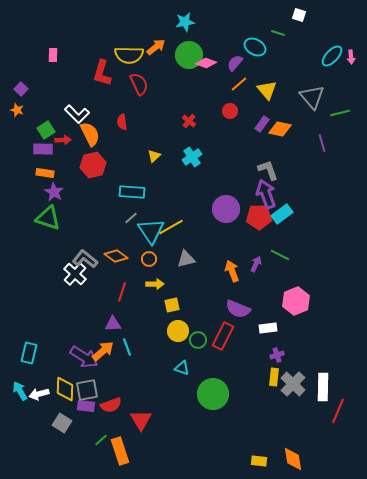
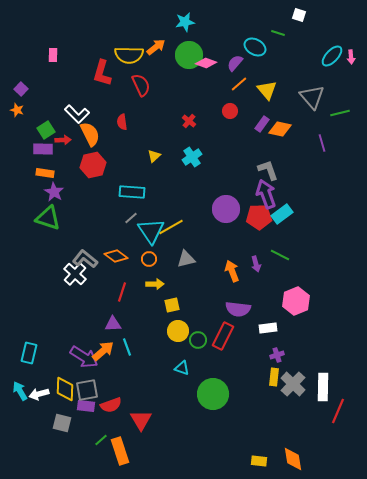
red semicircle at (139, 84): moved 2 px right, 1 px down
purple arrow at (256, 264): rotated 140 degrees clockwise
purple semicircle at (238, 309): rotated 15 degrees counterclockwise
gray square at (62, 423): rotated 18 degrees counterclockwise
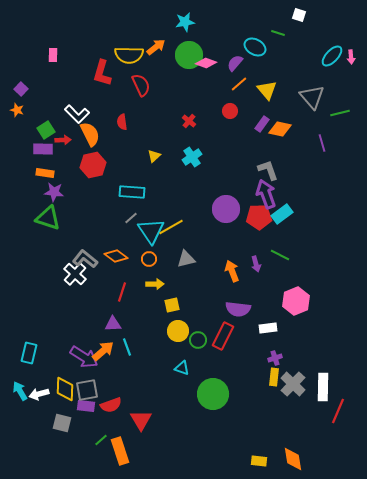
purple star at (54, 192): rotated 24 degrees counterclockwise
purple cross at (277, 355): moved 2 px left, 3 px down
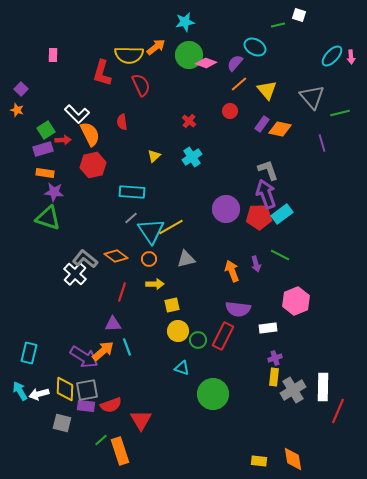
green line at (278, 33): moved 8 px up; rotated 32 degrees counterclockwise
purple rectangle at (43, 149): rotated 18 degrees counterclockwise
gray cross at (293, 384): moved 6 px down; rotated 15 degrees clockwise
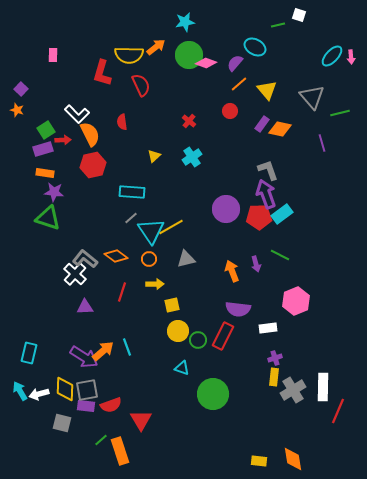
purple triangle at (113, 324): moved 28 px left, 17 px up
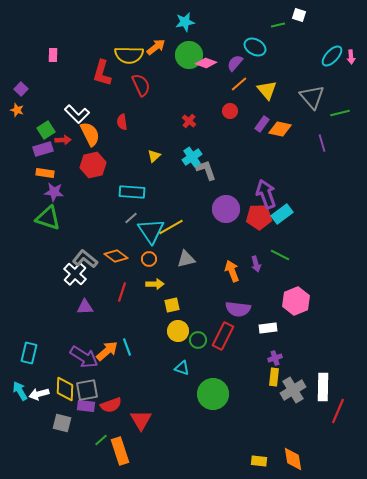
gray L-shape at (268, 170): moved 62 px left
orange arrow at (103, 351): moved 4 px right
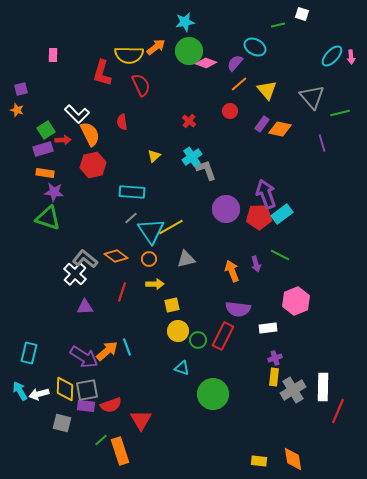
white square at (299, 15): moved 3 px right, 1 px up
green circle at (189, 55): moved 4 px up
purple square at (21, 89): rotated 32 degrees clockwise
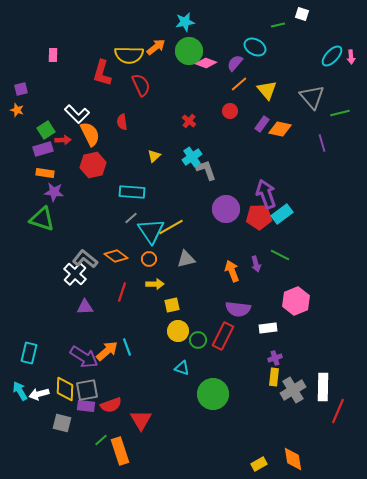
green triangle at (48, 218): moved 6 px left, 1 px down
yellow rectangle at (259, 461): moved 3 px down; rotated 35 degrees counterclockwise
